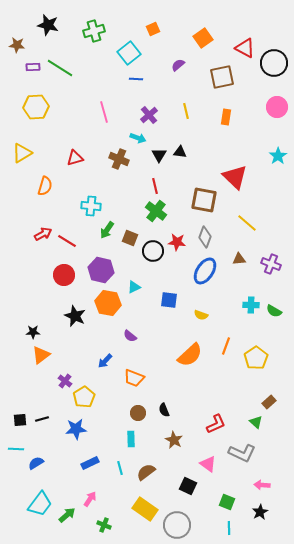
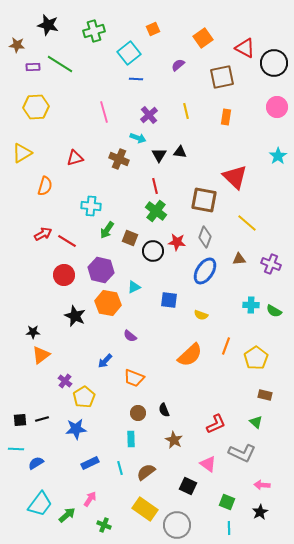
green line at (60, 68): moved 4 px up
brown rectangle at (269, 402): moved 4 px left, 7 px up; rotated 56 degrees clockwise
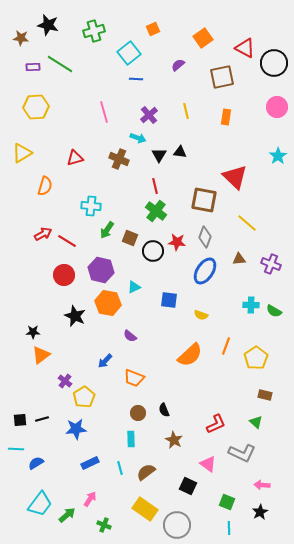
brown star at (17, 45): moved 4 px right, 7 px up
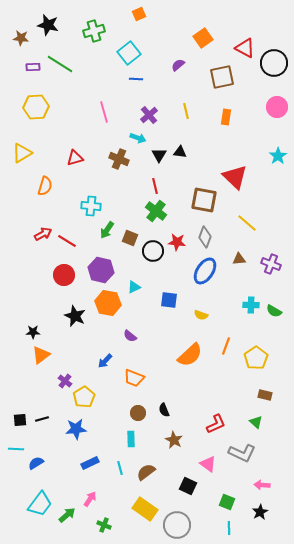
orange square at (153, 29): moved 14 px left, 15 px up
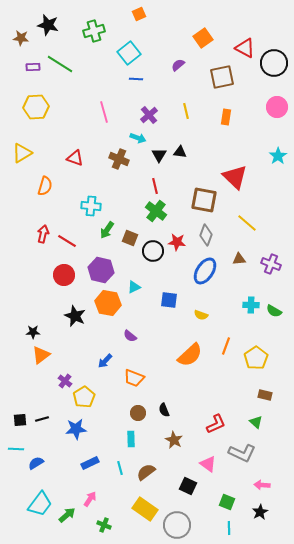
red triangle at (75, 158): rotated 36 degrees clockwise
red arrow at (43, 234): rotated 48 degrees counterclockwise
gray diamond at (205, 237): moved 1 px right, 2 px up
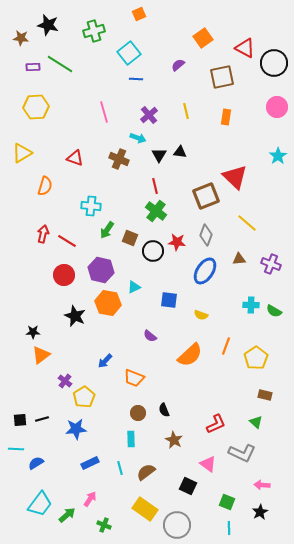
brown square at (204, 200): moved 2 px right, 4 px up; rotated 32 degrees counterclockwise
purple semicircle at (130, 336): moved 20 px right
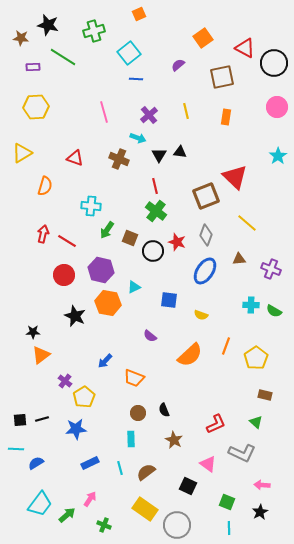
green line at (60, 64): moved 3 px right, 7 px up
red star at (177, 242): rotated 12 degrees clockwise
purple cross at (271, 264): moved 5 px down
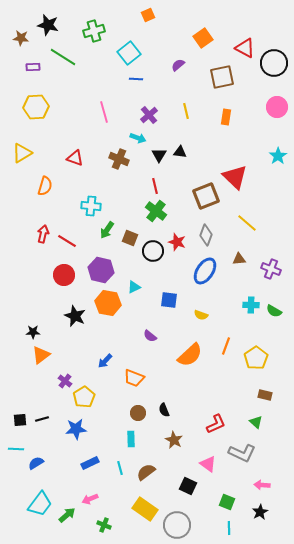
orange square at (139, 14): moved 9 px right, 1 px down
pink arrow at (90, 499): rotated 147 degrees counterclockwise
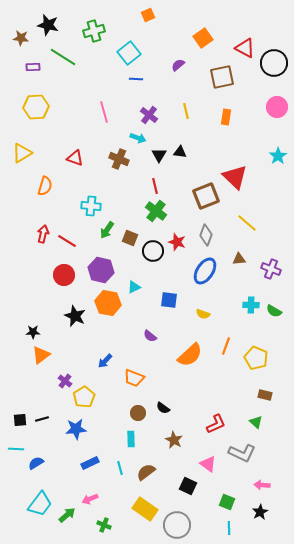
purple cross at (149, 115): rotated 12 degrees counterclockwise
yellow semicircle at (201, 315): moved 2 px right, 1 px up
yellow pentagon at (256, 358): rotated 15 degrees counterclockwise
black semicircle at (164, 410): moved 1 px left, 2 px up; rotated 32 degrees counterclockwise
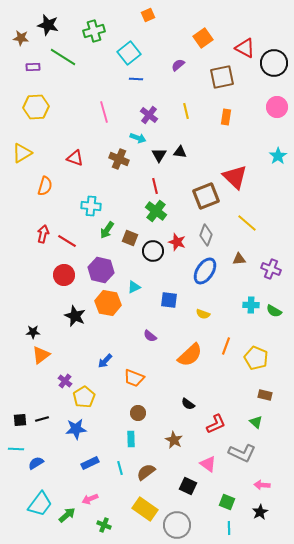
black semicircle at (163, 408): moved 25 px right, 4 px up
